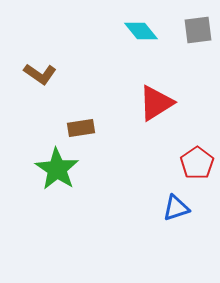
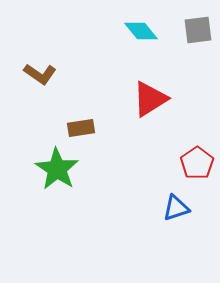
red triangle: moved 6 px left, 4 px up
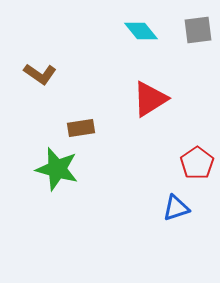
green star: rotated 18 degrees counterclockwise
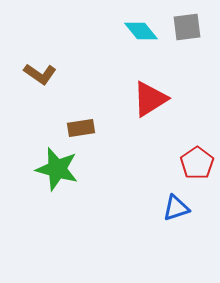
gray square: moved 11 px left, 3 px up
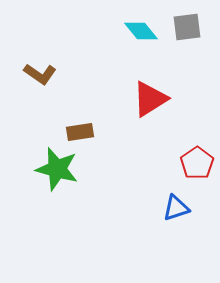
brown rectangle: moved 1 px left, 4 px down
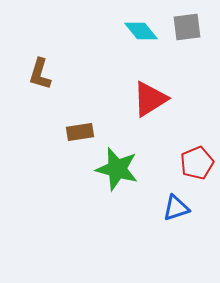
brown L-shape: rotated 72 degrees clockwise
red pentagon: rotated 12 degrees clockwise
green star: moved 60 px right
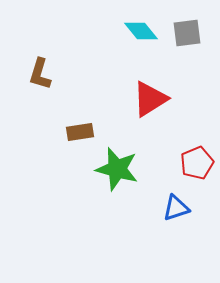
gray square: moved 6 px down
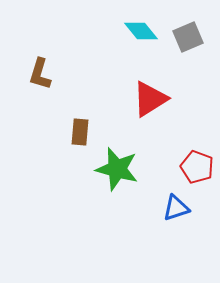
gray square: moved 1 px right, 4 px down; rotated 16 degrees counterclockwise
brown rectangle: rotated 76 degrees counterclockwise
red pentagon: moved 4 px down; rotated 28 degrees counterclockwise
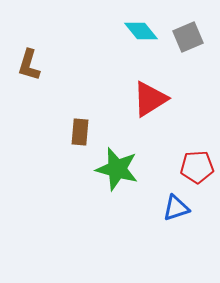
brown L-shape: moved 11 px left, 9 px up
red pentagon: rotated 24 degrees counterclockwise
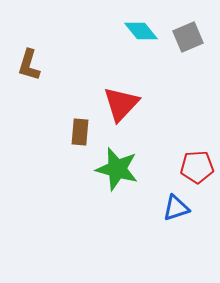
red triangle: moved 29 px left, 5 px down; rotated 15 degrees counterclockwise
